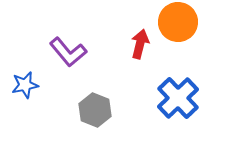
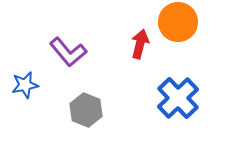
gray hexagon: moved 9 px left
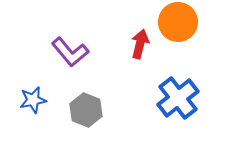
purple L-shape: moved 2 px right
blue star: moved 8 px right, 15 px down
blue cross: rotated 6 degrees clockwise
